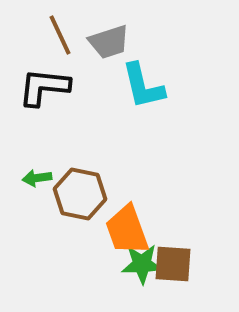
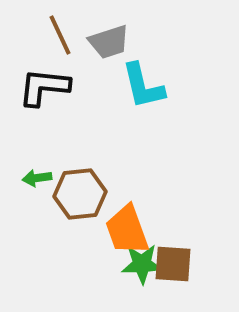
brown hexagon: rotated 18 degrees counterclockwise
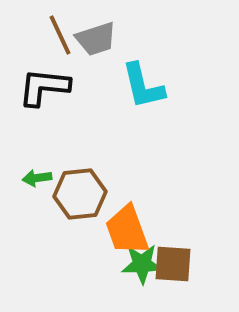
gray trapezoid: moved 13 px left, 3 px up
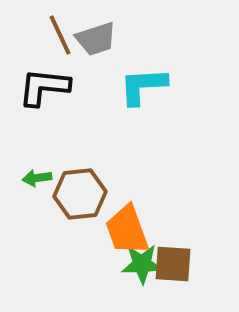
cyan L-shape: rotated 100 degrees clockwise
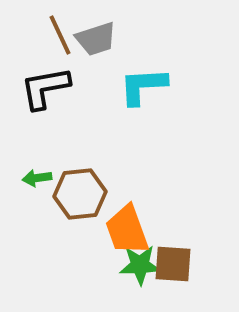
black L-shape: moved 1 px right, 1 px down; rotated 16 degrees counterclockwise
green star: moved 2 px left, 1 px down
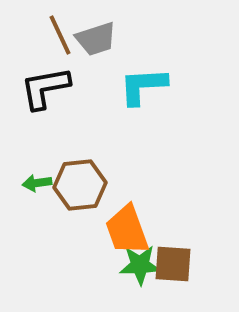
green arrow: moved 5 px down
brown hexagon: moved 9 px up
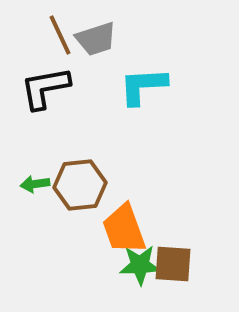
green arrow: moved 2 px left, 1 px down
orange trapezoid: moved 3 px left, 1 px up
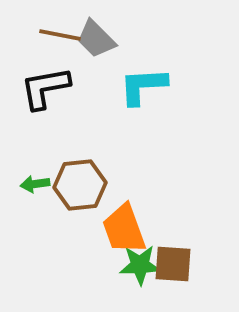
brown line: rotated 54 degrees counterclockwise
gray trapezoid: rotated 63 degrees clockwise
